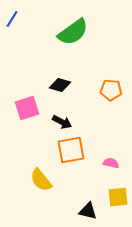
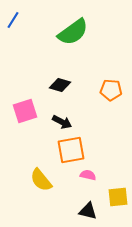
blue line: moved 1 px right, 1 px down
pink square: moved 2 px left, 3 px down
pink semicircle: moved 23 px left, 12 px down
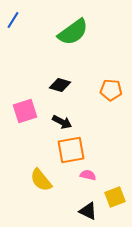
yellow square: moved 3 px left; rotated 15 degrees counterclockwise
black triangle: rotated 12 degrees clockwise
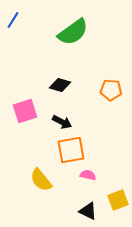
yellow square: moved 3 px right, 3 px down
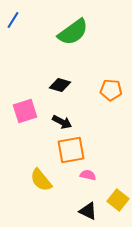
yellow square: rotated 30 degrees counterclockwise
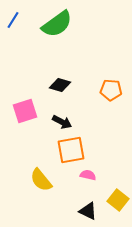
green semicircle: moved 16 px left, 8 px up
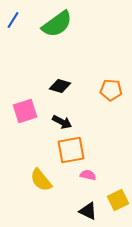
black diamond: moved 1 px down
yellow square: rotated 25 degrees clockwise
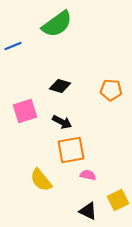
blue line: moved 26 px down; rotated 36 degrees clockwise
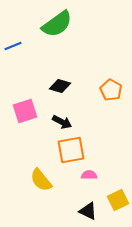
orange pentagon: rotated 25 degrees clockwise
pink semicircle: moved 1 px right; rotated 14 degrees counterclockwise
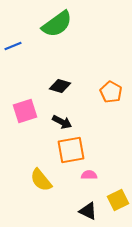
orange pentagon: moved 2 px down
